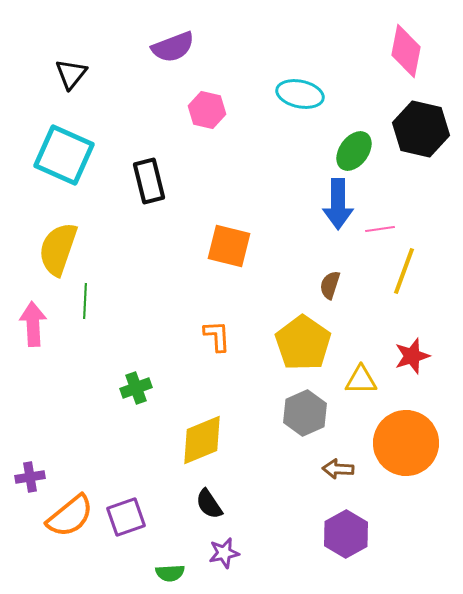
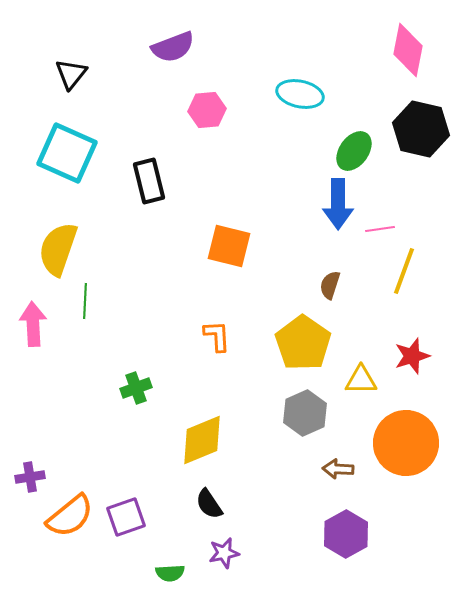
pink diamond: moved 2 px right, 1 px up
pink hexagon: rotated 18 degrees counterclockwise
cyan square: moved 3 px right, 2 px up
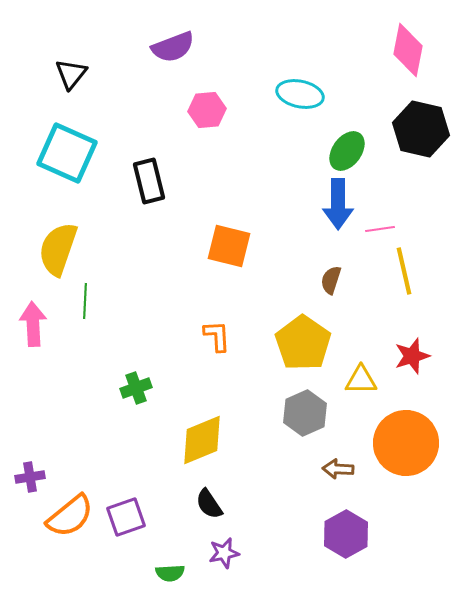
green ellipse: moved 7 px left
yellow line: rotated 33 degrees counterclockwise
brown semicircle: moved 1 px right, 5 px up
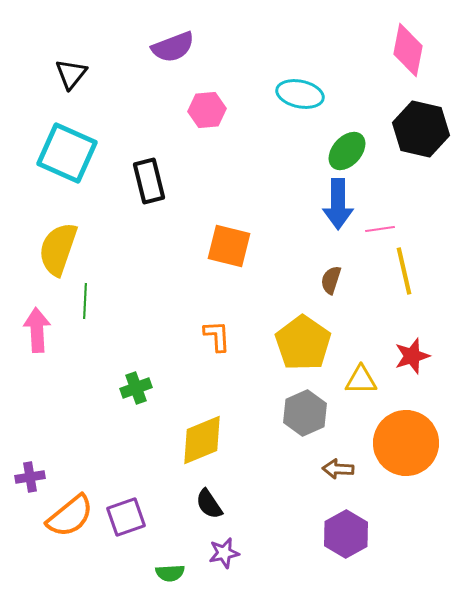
green ellipse: rotated 6 degrees clockwise
pink arrow: moved 4 px right, 6 px down
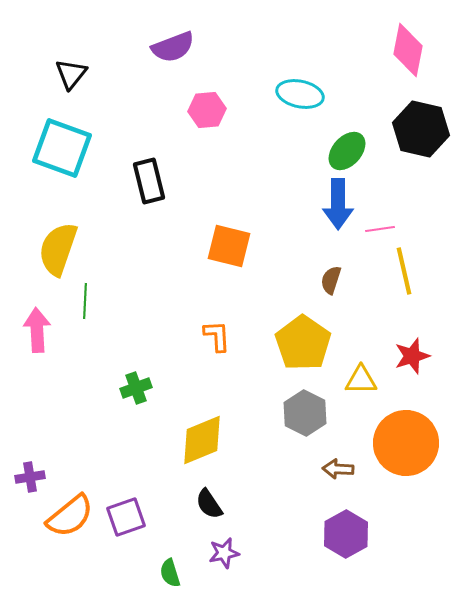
cyan square: moved 5 px left, 5 px up; rotated 4 degrees counterclockwise
gray hexagon: rotated 9 degrees counterclockwise
green semicircle: rotated 76 degrees clockwise
